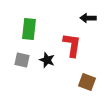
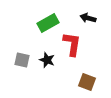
black arrow: rotated 14 degrees clockwise
green rectangle: moved 19 px right, 6 px up; rotated 55 degrees clockwise
red L-shape: moved 1 px up
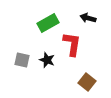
brown square: rotated 18 degrees clockwise
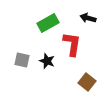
black star: moved 1 px down
